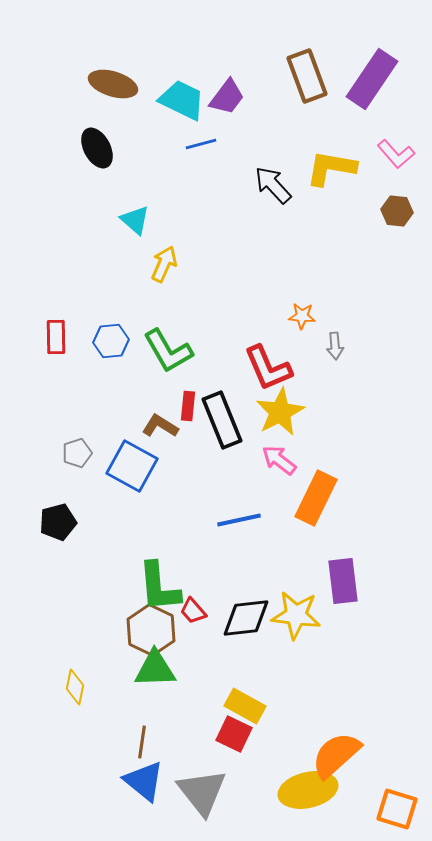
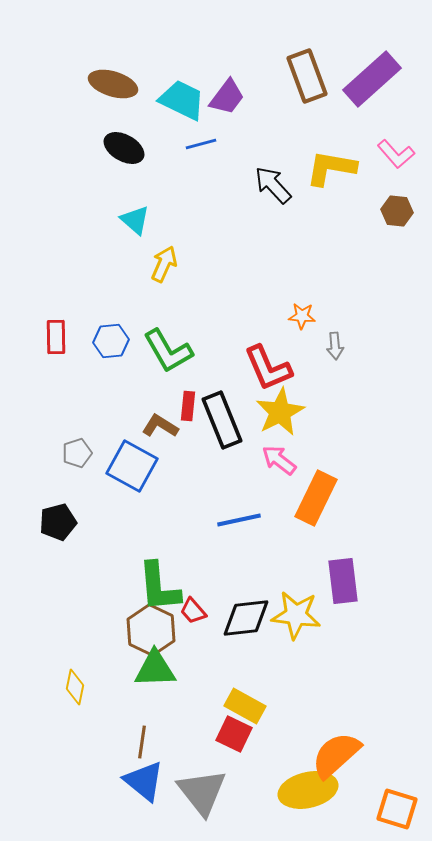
purple rectangle at (372, 79): rotated 14 degrees clockwise
black ellipse at (97, 148): moved 27 px right; rotated 33 degrees counterclockwise
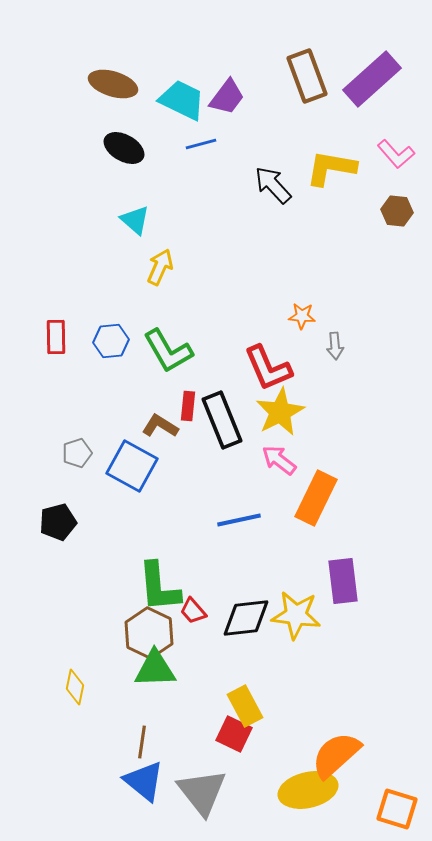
yellow arrow at (164, 264): moved 4 px left, 3 px down
brown hexagon at (151, 630): moved 2 px left, 3 px down
yellow rectangle at (245, 706): rotated 33 degrees clockwise
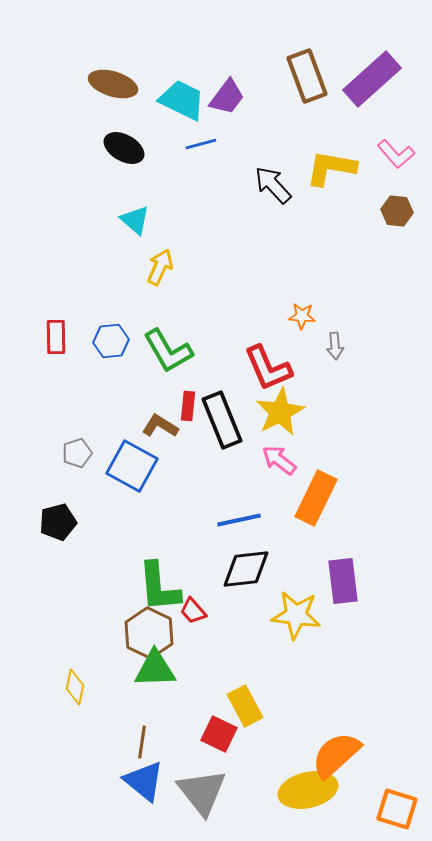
black diamond at (246, 618): moved 49 px up
red square at (234, 734): moved 15 px left
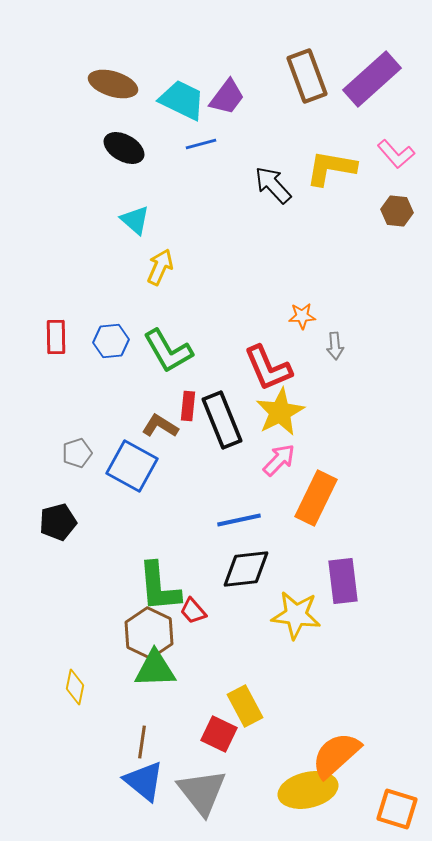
orange star at (302, 316): rotated 8 degrees counterclockwise
pink arrow at (279, 460): rotated 96 degrees clockwise
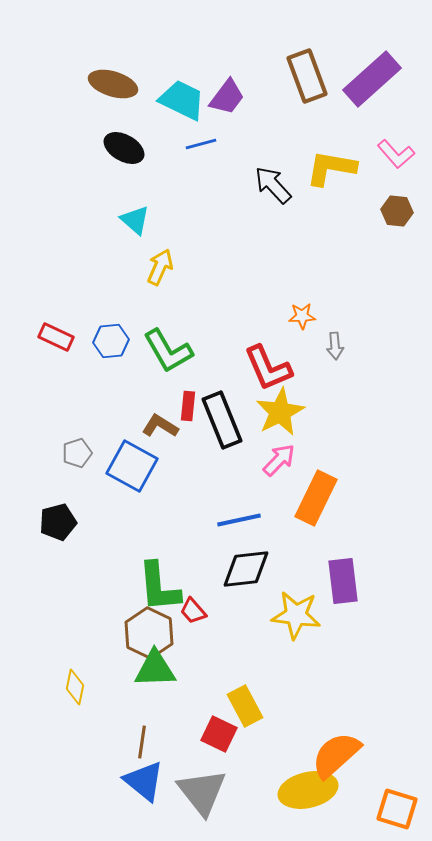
red rectangle at (56, 337): rotated 64 degrees counterclockwise
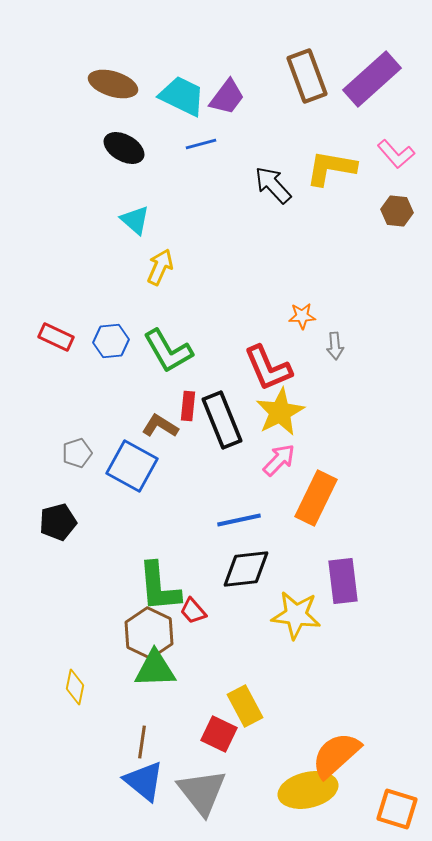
cyan trapezoid at (182, 100): moved 4 px up
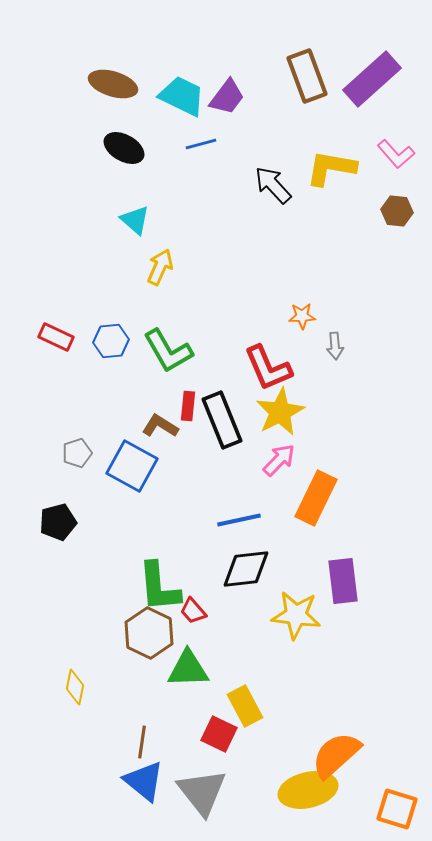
green triangle at (155, 669): moved 33 px right
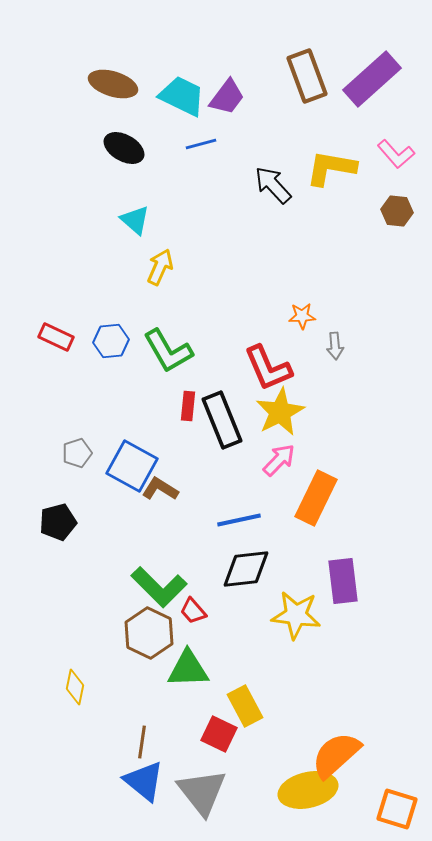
brown L-shape at (160, 426): moved 63 px down
green L-shape at (159, 587): rotated 40 degrees counterclockwise
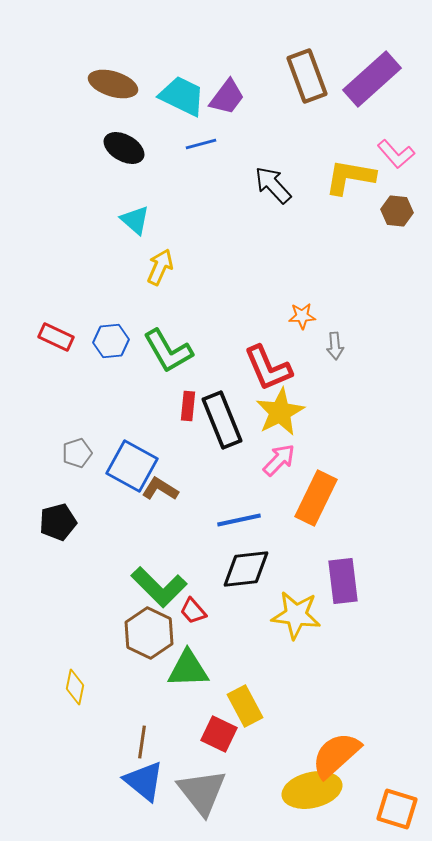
yellow L-shape at (331, 168): moved 19 px right, 9 px down
yellow ellipse at (308, 790): moved 4 px right
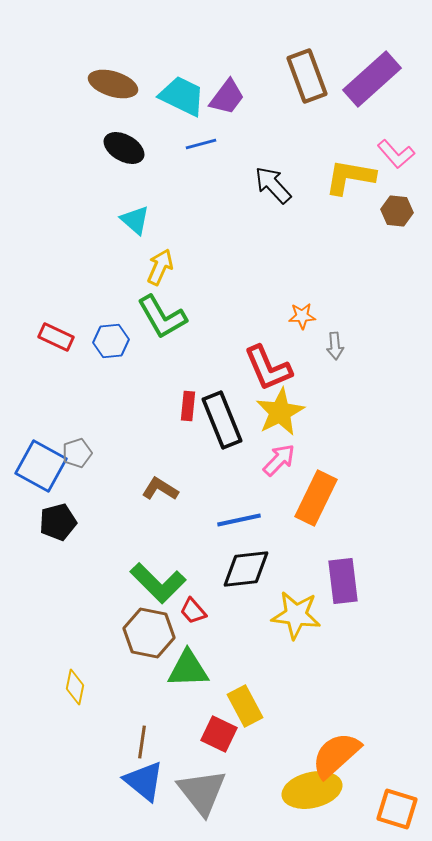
green L-shape at (168, 351): moved 6 px left, 34 px up
blue square at (132, 466): moved 91 px left
green L-shape at (159, 587): moved 1 px left, 4 px up
brown hexagon at (149, 633): rotated 15 degrees counterclockwise
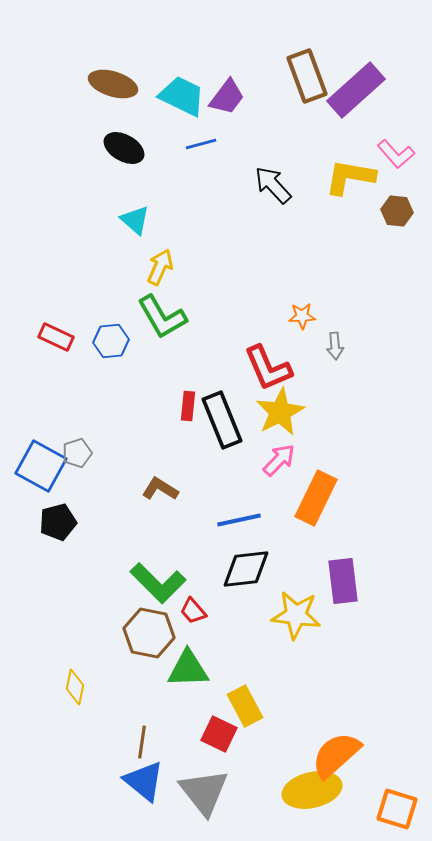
purple rectangle at (372, 79): moved 16 px left, 11 px down
gray triangle at (202, 792): moved 2 px right
